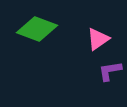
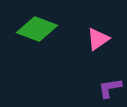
purple L-shape: moved 17 px down
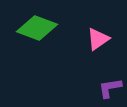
green diamond: moved 1 px up
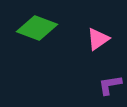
purple L-shape: moved 3 px up
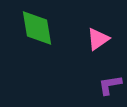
green diamond: rotated 60 degrees clockwise
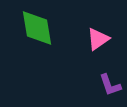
purple L-shape: rotated 100 degrees counterclockwise
